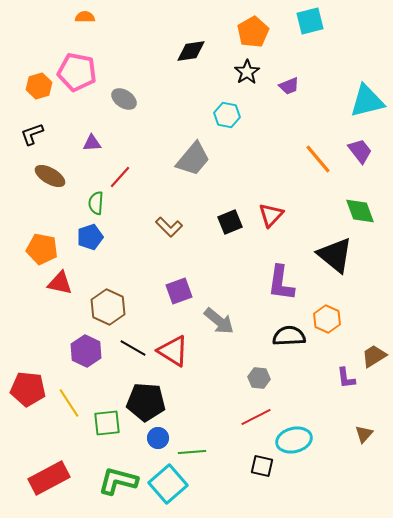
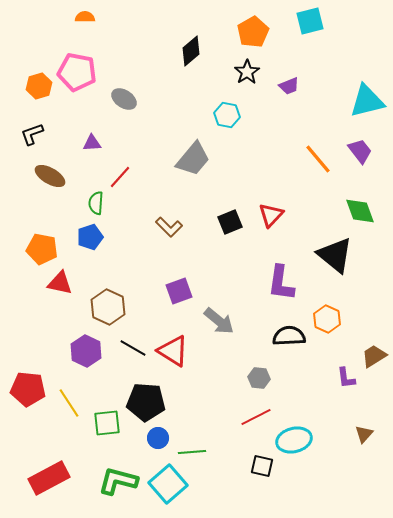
black diamond at (191, 51): rotated 32 degrees counterclockwise
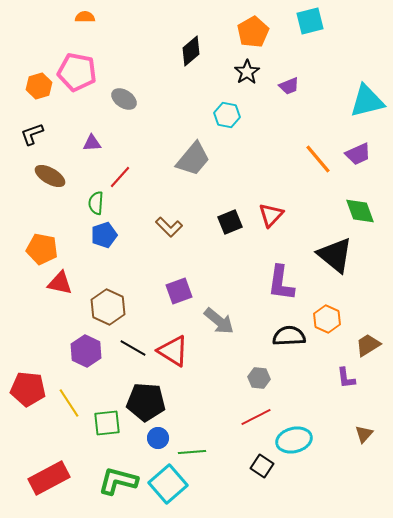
purple trapezoid at (360, 151): moved 2 px left, 3 px down; rotated 104 degrees clockwise
blue pentagon at (90, 237): moved 14 px right, 2 px up
brown trapezoid at (374, 356): moved 6 px left, 11 px up
black square at (262, 466): rotated 20 degrees clockwise
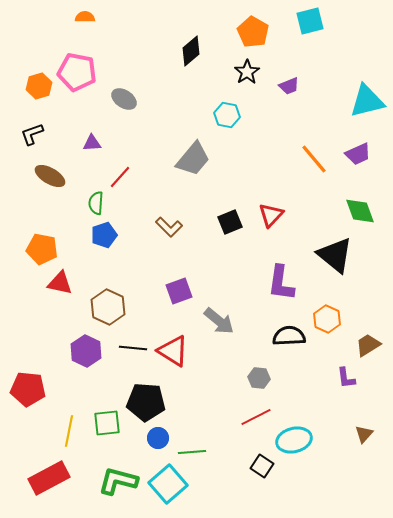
orange pentagon at (253, 32): rotated 12 degrees counterclockwise
orange line at (318, 159): moved 4 px left
black line at (133, 348): rotated 24 degrees counterclockwise
yellow line at (69, 403): moved 28 px down; rotated 44 degrees clockwise
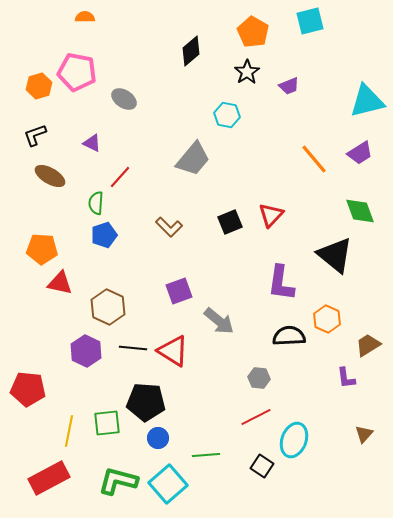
black L-shape at (32, 134): moved 3 px right, 1 px down
purple triangle at (92, 143): rotated 30 degrees clockwise
purple trapezoid at (358, 154): moved 2 px right, 1 px up; rotated 8 degrees counterclockwise
orange pentagon at (42, 249): rotated 8 degrees counterclockwise
cyan ellipse at (294, 440): rotated 56 degrees counterclockwise
green line at (192, 452): moved 14 px right, 3 px down
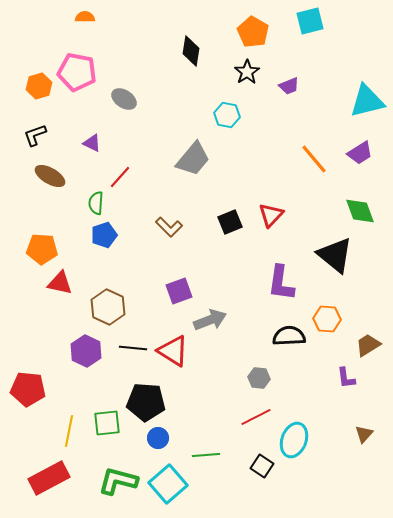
black diamond at (191, 51): rotated 40 degrees counterclockwise
orange hexagon at (327, 319): rotated 20 degrees counterclockwise
gray arrow at (219, 321): moved 9 px left, 1 px up; rotated 60 degrees counterclockwise
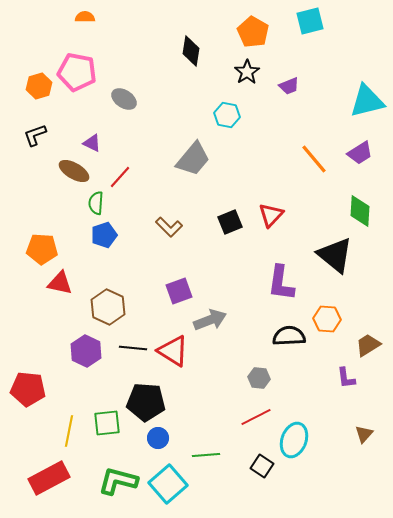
brown ellipse at (50, 176): moved 24 px right, 5 px up
green diamond at (360, 211): rotated 24 degrees clockwise
